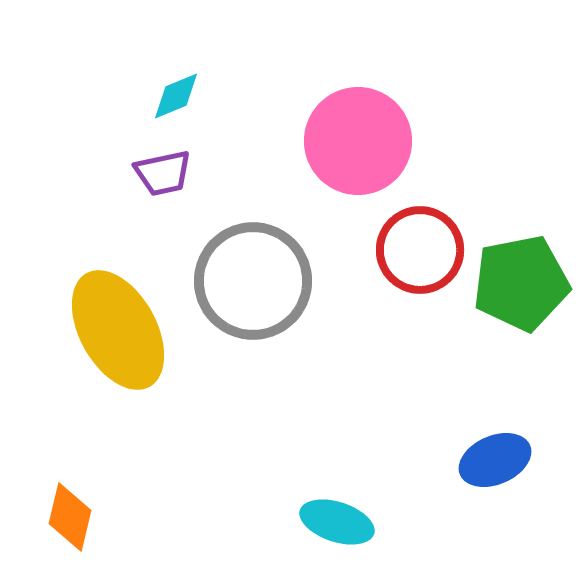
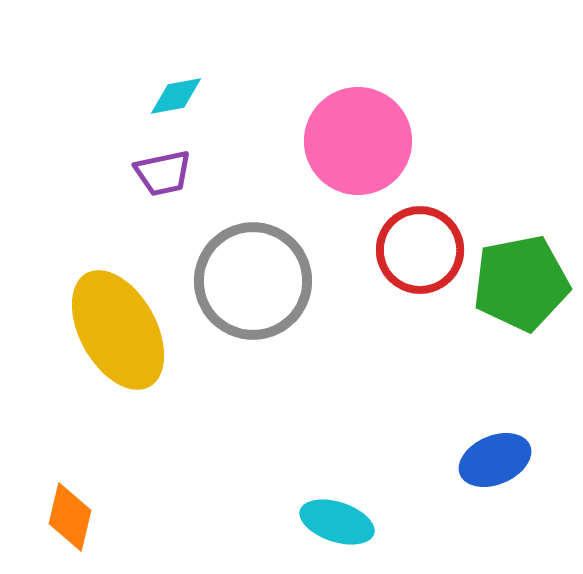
cyan diamond: rotated 12 degrees clockwise
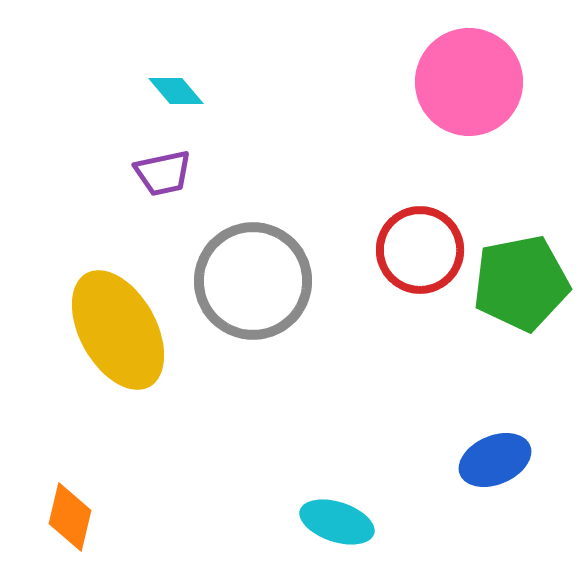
cyan diamond: moved 5 px up; rotated 60 degrees clockwise
pink circle: moved 111 px right, 59 px up
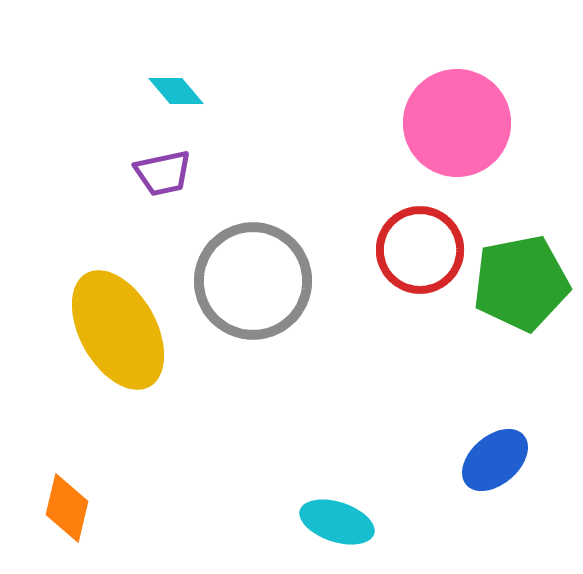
pink circle: moved 12 px left, 41 px down
blue ellipse: rotated 18 degrees counterclockwise
orange diamond: moved 3 px left, 9 px up
